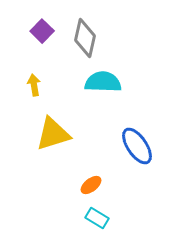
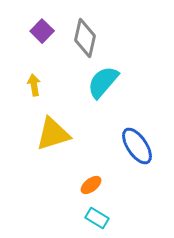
cyan semicircle: rotated 51 degrees counterclockwise
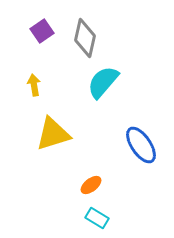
purple square: rotated 10 degrees clockwise
blue ellipse: moved 4 px right, 1 px up
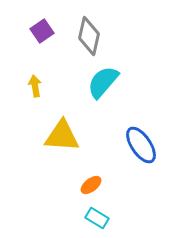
gray diamond: moved 4 px right, 2 px up
yellow arrow: moved 1 px right, 1 px down
yellow triangle: moved 9 px right, 2 px down; rotated 21 degrees clockwise
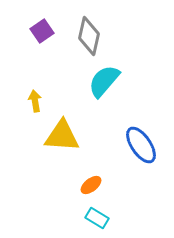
cyan semicircle: moved 1 px right, 1 px up
yellow arrow: moved 15 px down
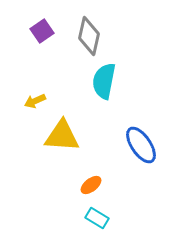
cyan semicircle: rotated 30 degrees counterclockwise
yellow arrow: rotated 105 degrees counterclockwise
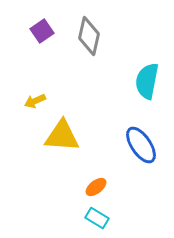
cyan semicircle: moved 43 px right
orange ellipse: moved 5 px right, 2 px down
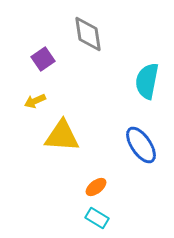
purple square: moved 1 px right, 28 px down
gray diamond: moved 1 px left, 2 px up; rotated 21 degrees counterclockwise
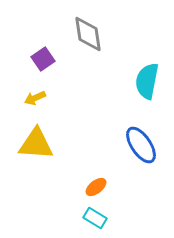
yellow arrow: moved 3 px up
yellow triangle: moved 26 px left, 8 px down
cyan rectangle: moved 2 px left
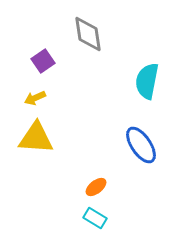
purple square: moved 2 px down
yellow triangle: moved 6 px up
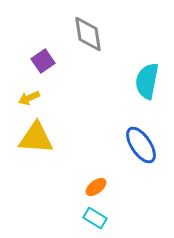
yellow arrow: moved 6 px left
